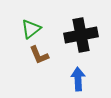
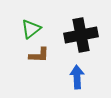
brown L-shape: rotated 65 degrees counterclockwise
blue arrow: moved 1 px left, 2 px up
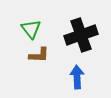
green triangle: rotated 30 degrees counterclockwise
black cross: rotated 8 degrees counterclockwise
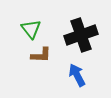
brown L-shape: moved 2 px right
blue arrow: moved 2 px up; rotated 25 degrees counterclockwise
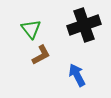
black cross: moved 3 px right, 10 px up
brown L-shape: rotated 30 degrees counterclockwise
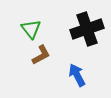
black cross: moved 3 px right, 4 px down
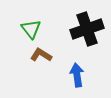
brown L-shape: rotated 120 degrees counterclockwise
blue arrow: rotated 20 degrees clockwise
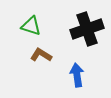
green triangle: moved 3 px up; rotated 35 degrees counterclockwise
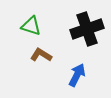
blue arrow: rotated 35 degrees clockwise
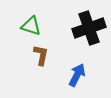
black cross: moved 2 px right, 1 px up
brown L-shape: rotated 70 degrees clockwise
